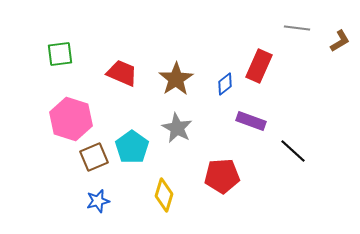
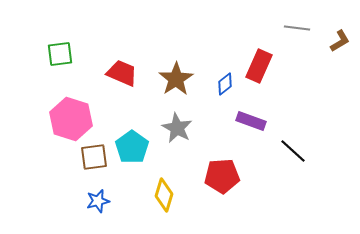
brown square: rotated 16 degrees clockwise
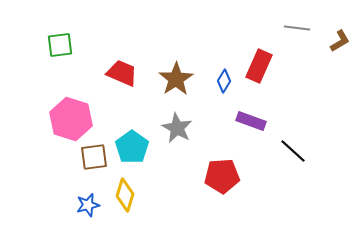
green square: moved 9 px up
blue diamond: moved 1 px left, 3 px up; rotated 20 degrees counterclockwise
yellow diamond: moved 39 px left
blue star: moved 10 px left, 4 px down
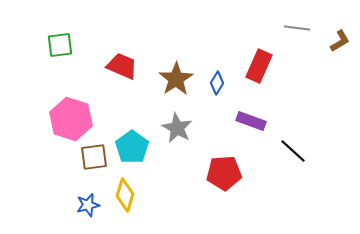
red trapezoid: moved 7 px up
blue diamond: moved 7 px left, 2 px down
red pentagon: moved 2 px right, 3 px up
